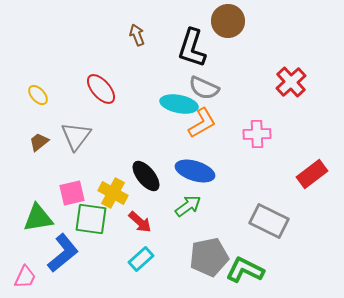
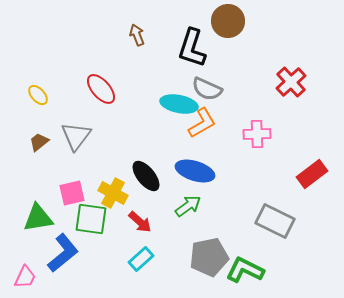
gray semicircle: moved 3 px right, 1 px down
gray rectangle: moved 6 px right
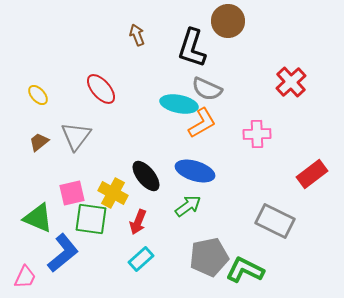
green triangle: rotated 32 degrees clockwise
red arrow: moved 2 px left; rotated 70 degrees clockwise
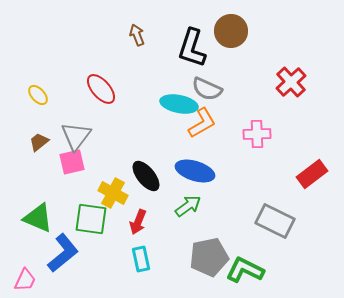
brown circle: moved 3 px right, 10 px down
pink square: moved 31 px up
cyan rectangle: rotated 60 degrees counterclockwise
pink trapezoid: moved 3 px down
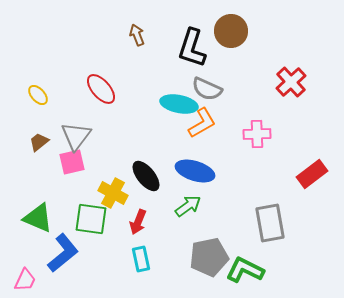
gray rectangle: moved 5 px left, 2 px down; rotated 54 degrees clockwise
